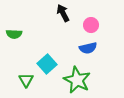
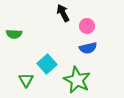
pink circle: moved 4 px left, 1 px down
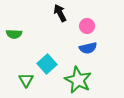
black arrow: moved 3 px left
green star: moved 1 px right
